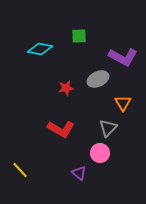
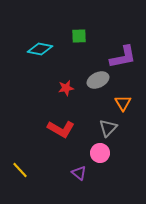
purple L-shape: rotated 40 degrees counterclockwise
gray ellipse: moved 1 px down
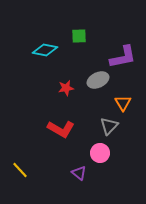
cyan diamond: moved 5 px right, 1 px down
gray triangle: moved 1 px right, 2 px up
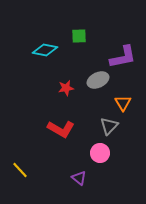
purple triangle: moved 5 px down
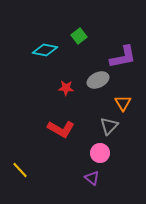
green square: rotated 35 degrees counterclockwise
red star: rotated 14 degrees clockwise
purple triangle: moved 13 px right
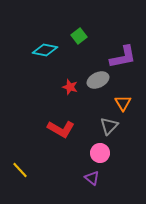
red star: moved 4 px right, 1 px up; rotated 14 degrees clockwise
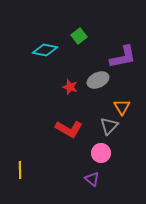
orange triangle: moved 1 px left, 4 px down
red L-shape: moved 8 px right
pink circle: moved 1 px right
yellow line: rotated 42 degrees clockwise
purple triangle: moved 1 px down
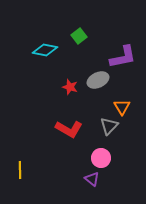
pink circle: moved 5 px down
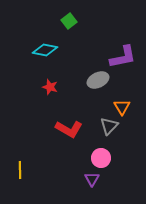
green square: moved 10 px left, 15 px up
red star: moved 20 px left
purple triangle: rotated 21 degrees clockwise
